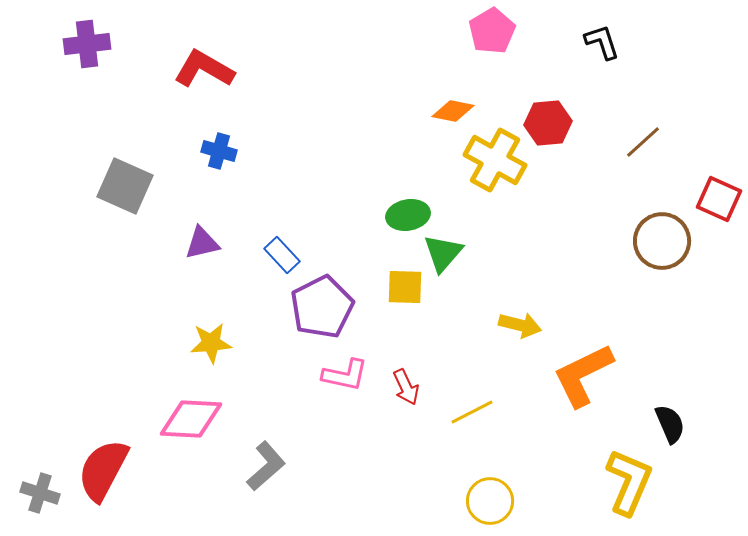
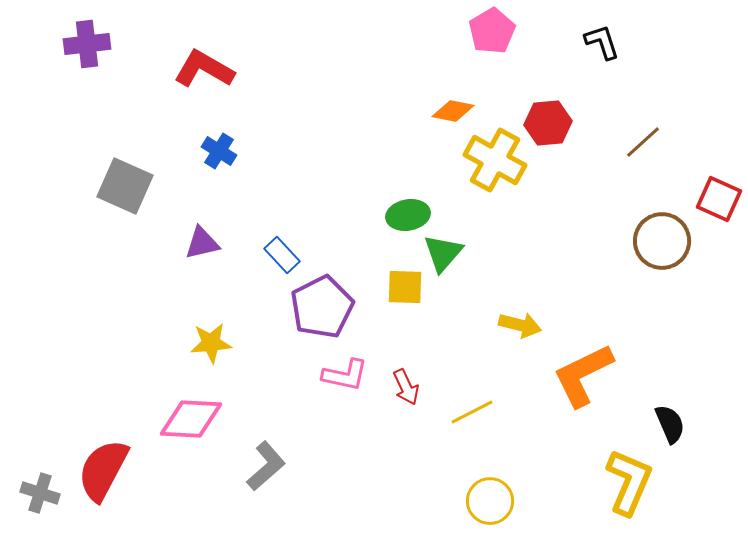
blue cross: rotated 16 degrees clockwise
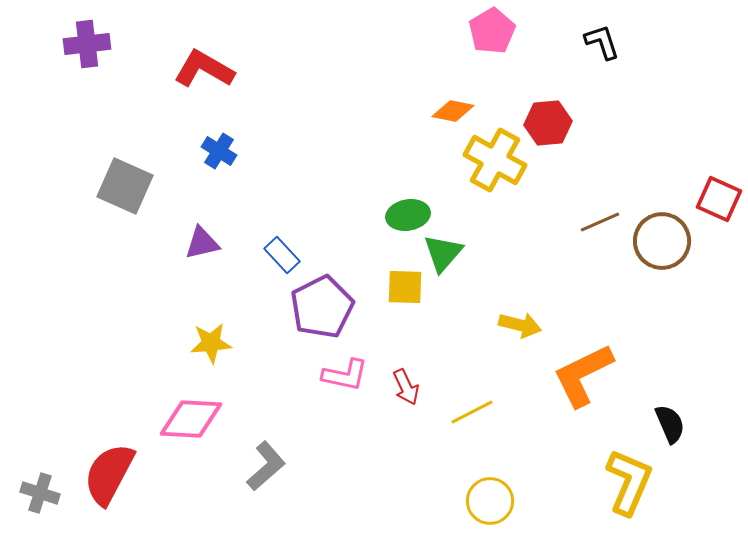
brown line: moved 43 px left, 80 px down; rotated 18 degrees clockwise
red semicircle: moved 6 px right, 4 px down
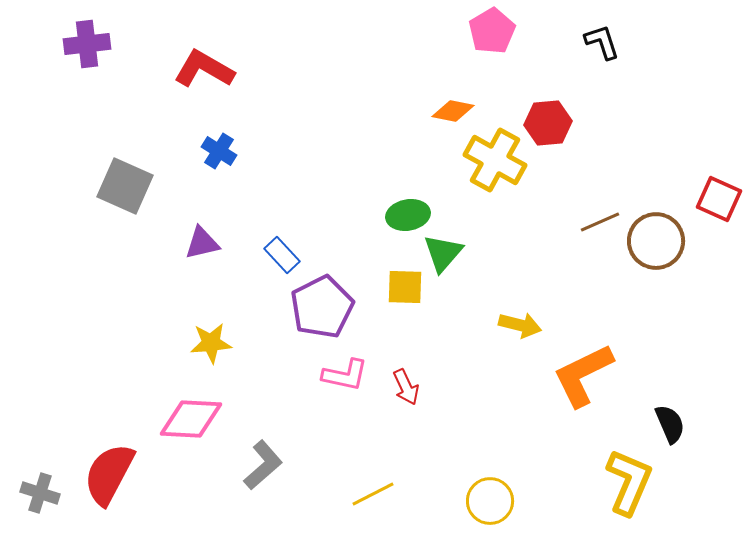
brown circle: moved 6 px left
yellow line: moved 99 px left, 82 px down
gray L-shape: moved 3 px left, 1 px up
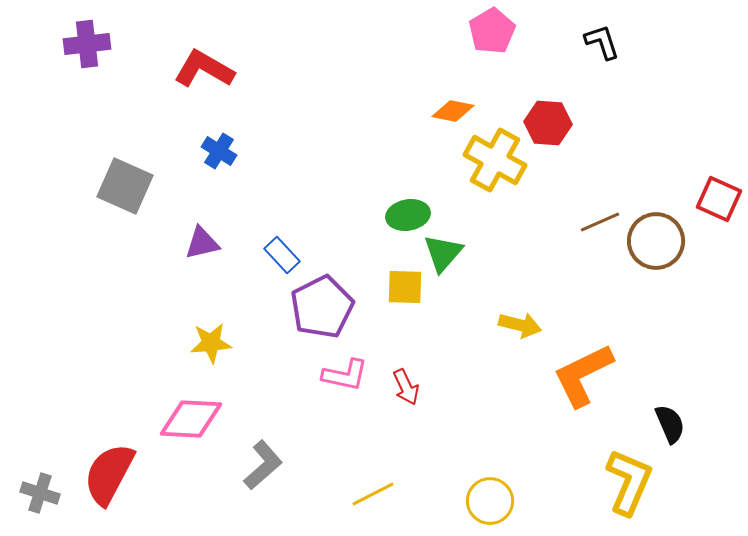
red hexagon: rotated 9 degrees clockwise
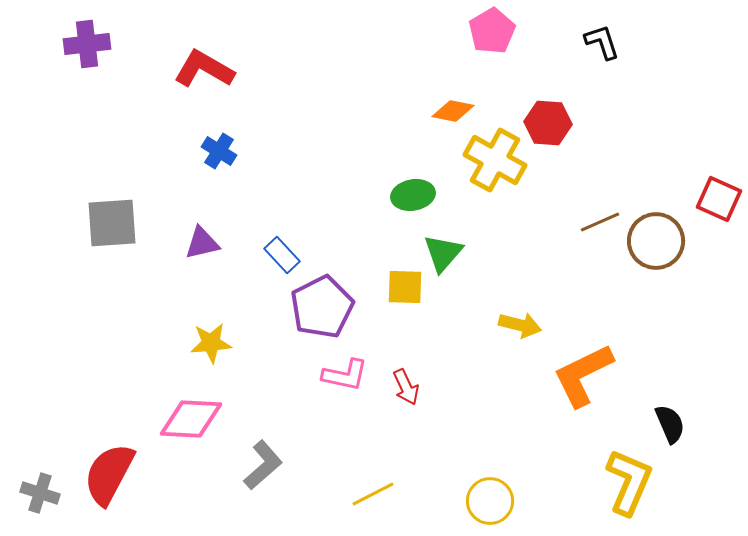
gray square: moved 13 px left, 37 px down; rotated 28 degrees counterclockwise
green ellipse: moved 5 px right, 20 px up
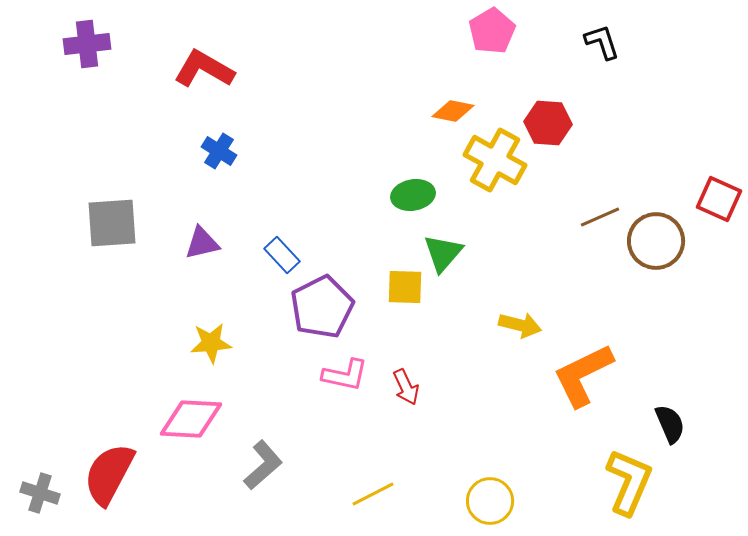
brown line: moved 5 px up
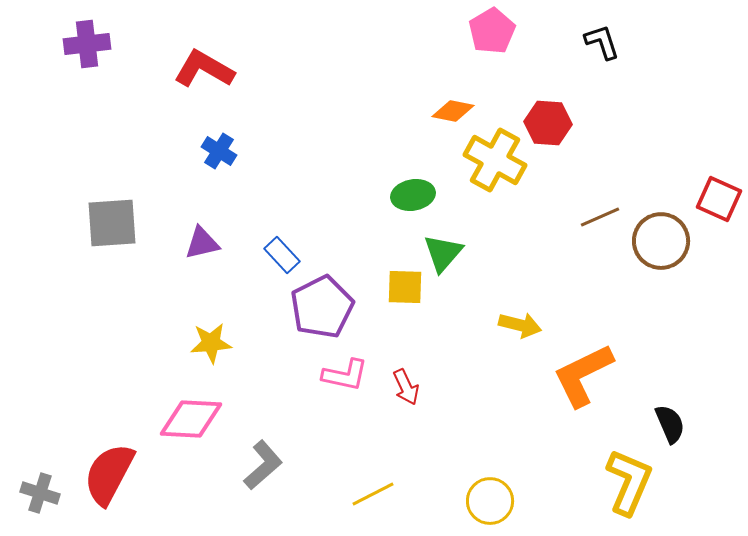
brown circle: moved 5 px right
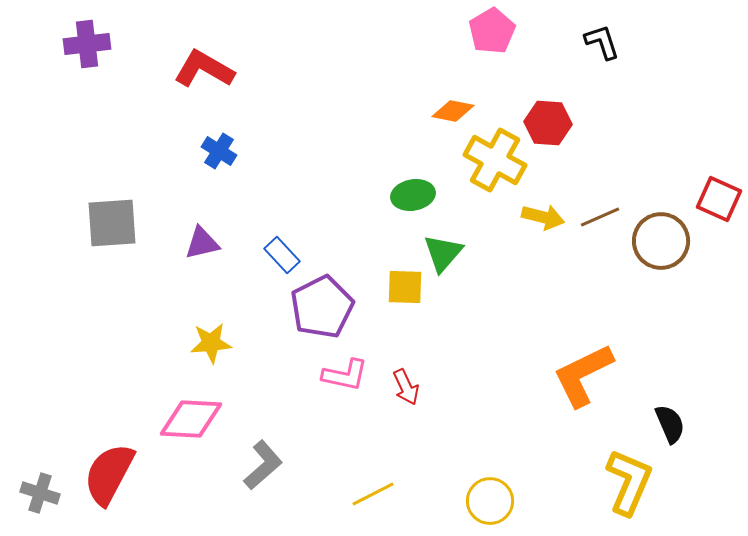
yellow arrow: moved 23 px right, 108 px up
